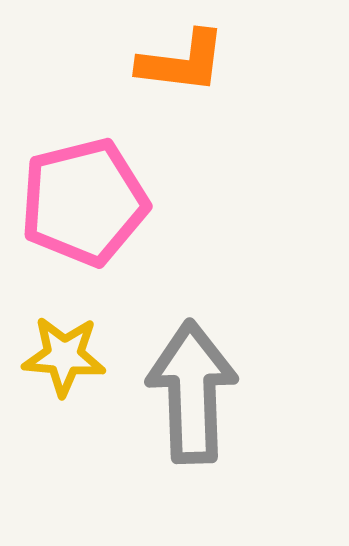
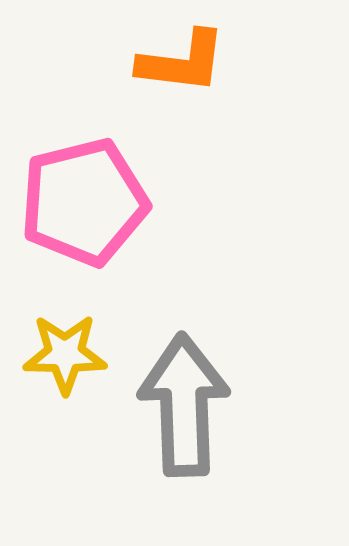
yellow star: moved 1 px right, 2 px up; rotated 4 degrees counterclockwise
gray arrow: moved 8 px left, 13 px down
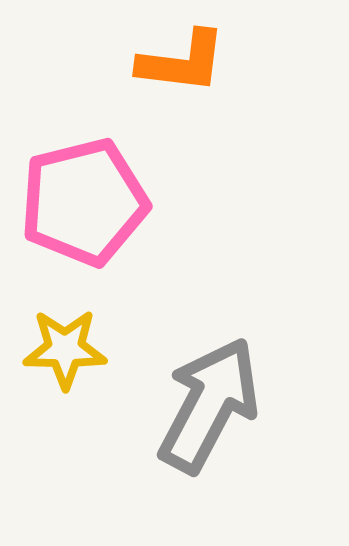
yellow star: moved 5 px up
gray arrow: moved 25 px right; rotated 30 degrees clockwise
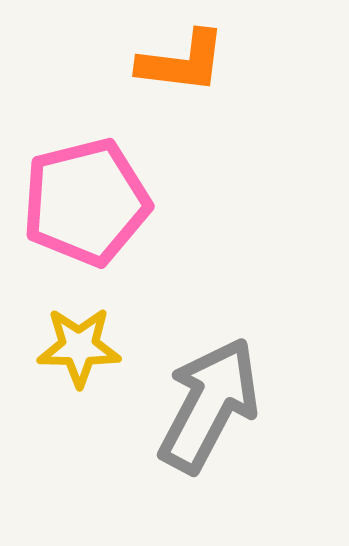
pink pentagon: moved 2 px right
yellow star: moved 14 px right, 2 px up
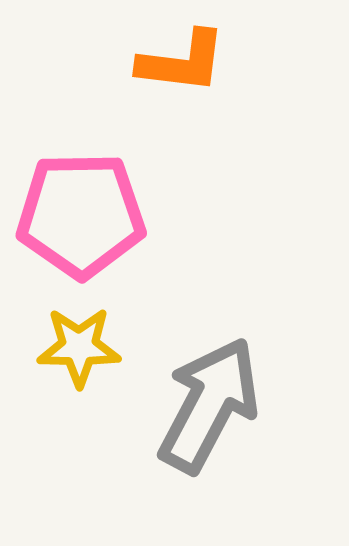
pink pentagon: moved 5 px left, 13 px down; rotated 13 degrees clockwise
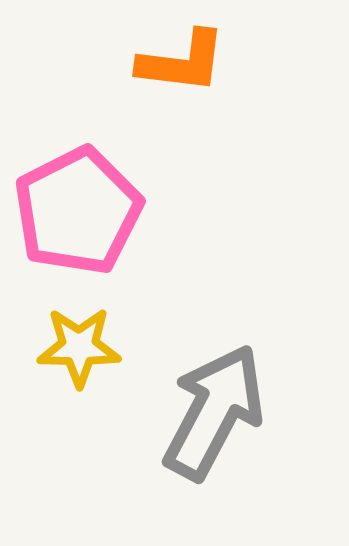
pink pentagon: moved 3 px left, 4 px up; rotated 26 degrees counterclockwise
gray arrow: moved 5 px right, 7 px down
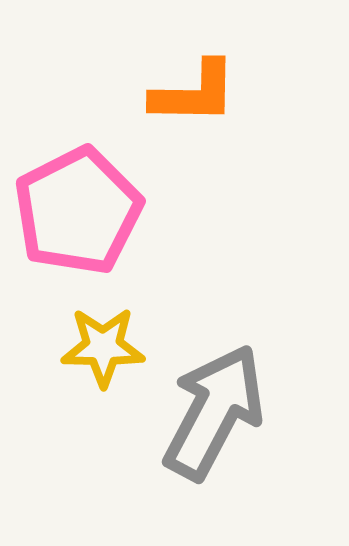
orange L-shape: moved 12 px right, 31 px down; rotated 6 degrees counterclockwise
yellow star: moved 24 px right
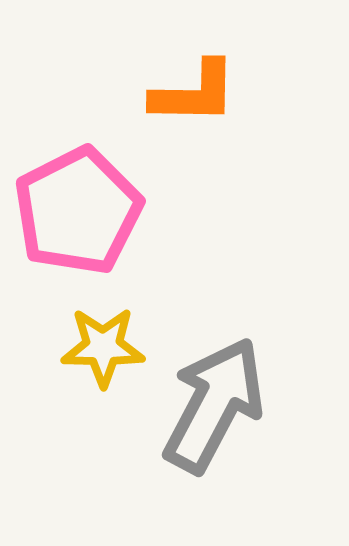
gray arrow: moved 7 px up
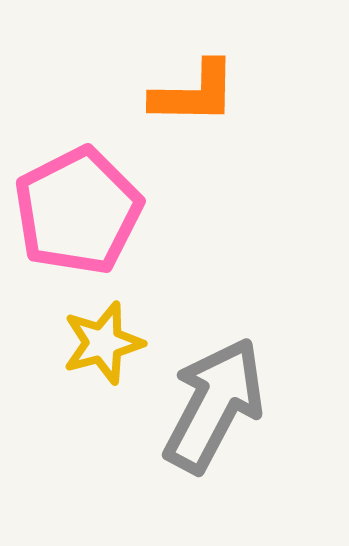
yellow star: moved 4 px up; rotated 16 degrees counterclockwise
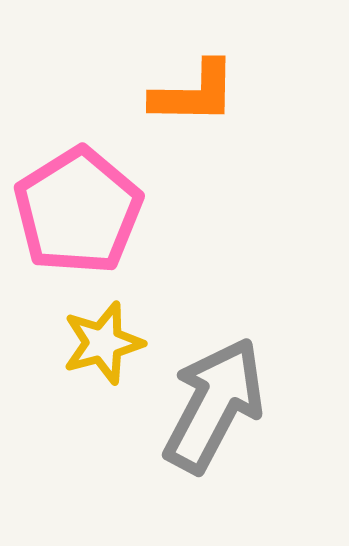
pink pentagon: rotated 5 degrees counterclockwise
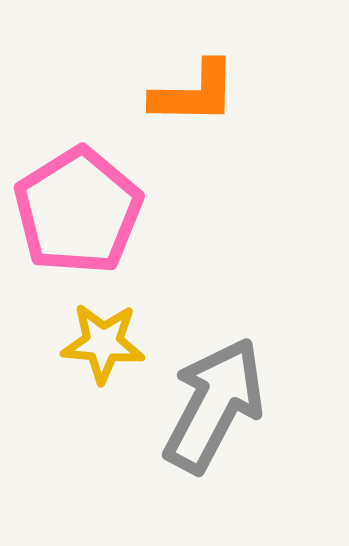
yellow star: rotated 20 degrees clockwise
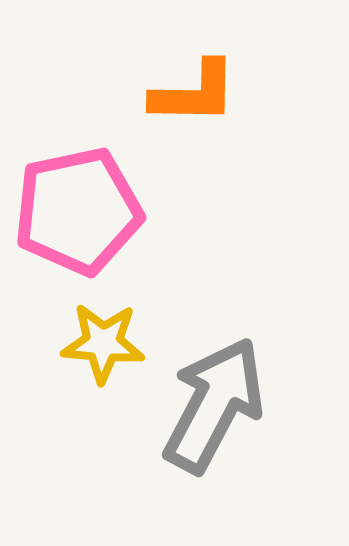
pink pentagon: rotated 20 degrees clockwise
